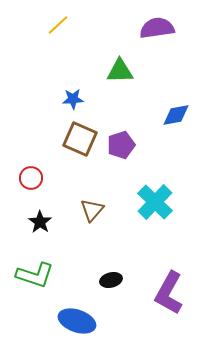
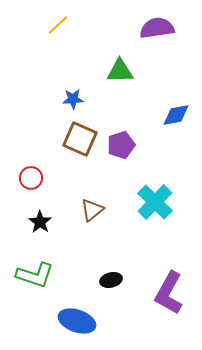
brown triangle: rotated 10 degrees clockwise
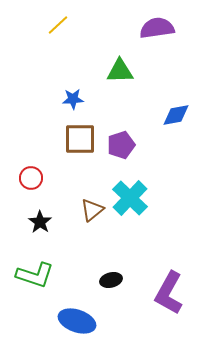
brown square: rotated 24 degrees counterclockwise
cyan cross: moved 25 px left, 4 px up
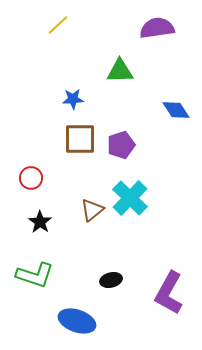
blue diamond: moved 5 px up; rotated 68 degrees clockwise
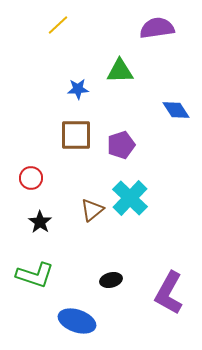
blue star: moved 5 px right, 10 px up
brown square: moved 4 px left, 4 px up
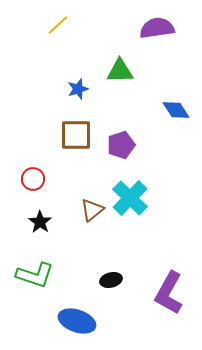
blue star: rotated 15 degrees counterclockwise
red circle: moved 2 px right, 1 px down
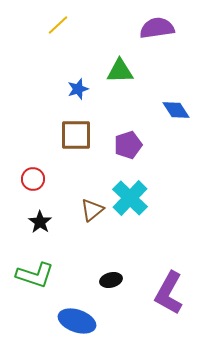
purple pentagon: moved 7 px right
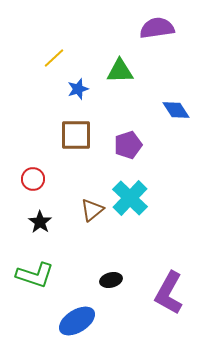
yellow line: moved 4 px left, 33 px down
blue ellipse: rotated 51 degrees counterclockwise
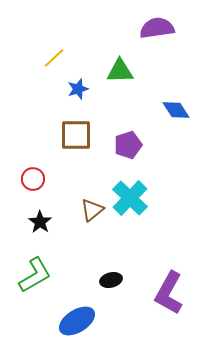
green L-shape: rotated 48 degrees counterclockwise
